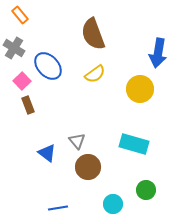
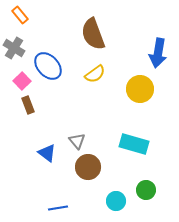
cyan circle: moved 3 px right, 3 px up
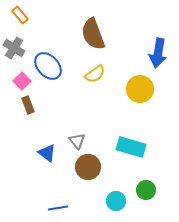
cyan rectangle: moved 3 px left, 3 px down
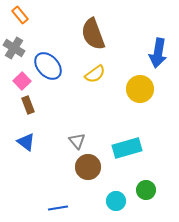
cyan rectangle: moved 4 px left, 1 px down; rotated 32 degrees counterclockwise
blue triangle: moved 21 px left, 11 px up
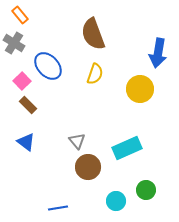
gray cross: moved 5 px up
yellow semicircle: rotated 35 degrees counterclockwise
brown rectangle: rotated 24 degrees counterclockwise
cyan rectangle: rotated 8 degrees counterclockwise
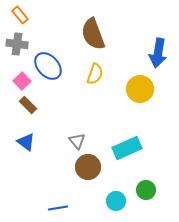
gray cross: moved 3 px right, 1 px down; rotated 25 degrees counterclockwise
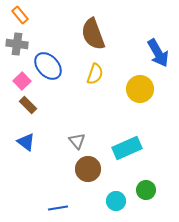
blue arrow: rotated 40 degrees counterclockwise
brown circle: moved 2 px down
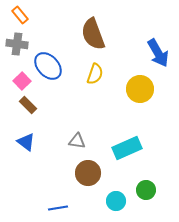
gray triangle: rotated 42 degrees counterclockwise
brown circle: moved 4 px down
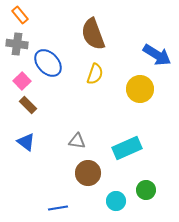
blue arrow: moved 1 px left, 2 px down; rotated 28 degrees counterclockwise
blue ellipse: moved 3 px up
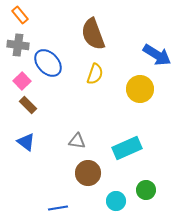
gray cross: moved 1 px right, 1 px down
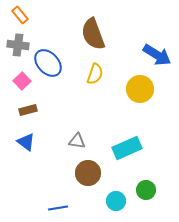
brown rectangle: moved 5 px down; rotated 60 degrees counterclockwise
